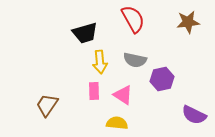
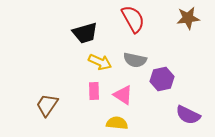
brown star: moved 4 px up
yellow arrow: rotated 60 degrees counterclockwise
purple semicircle: moved 6 px left
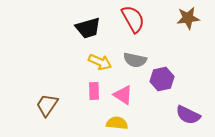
black trapezoid: moved 3 px right, 5 px up
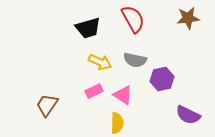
pink rectangle: rotated 66 degrees clockwise
yellow semicircle: rotated 85 degrees clockwise
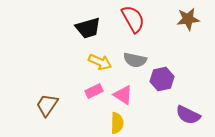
brown star: moved 1 px down
